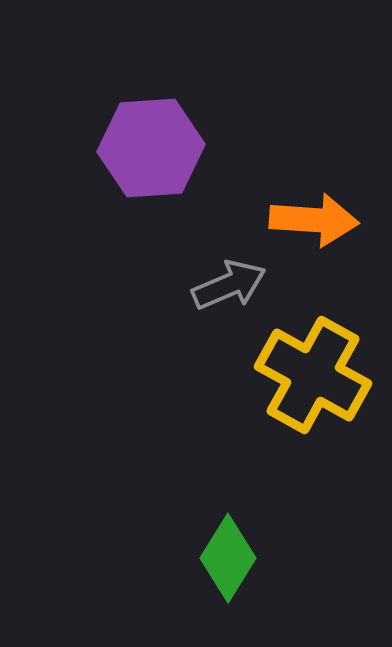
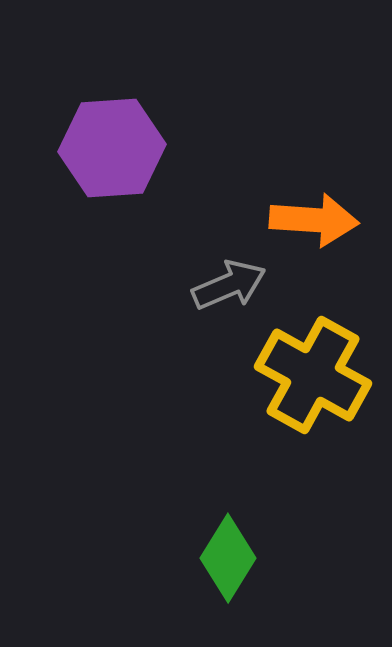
purple hexagon: moved 39 px left
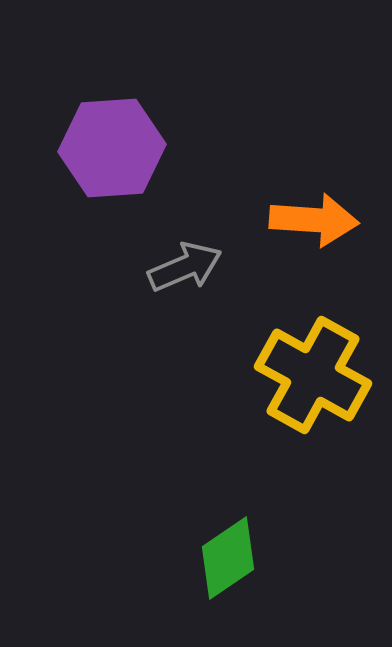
gray arrow: moved 44 px left, 18 px up
green diamond: rotated 24 degrees clockwise
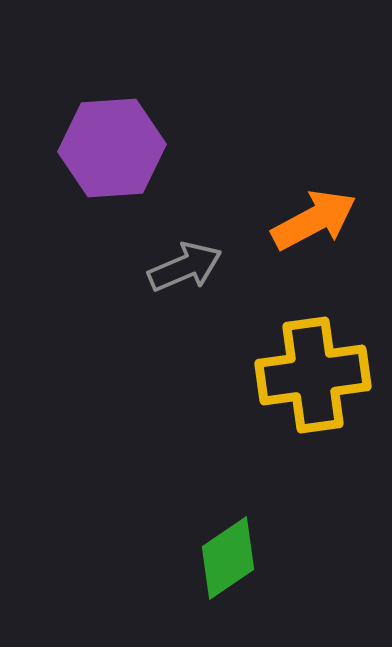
orange arrow: rotated 32 degrees counterclockwise
yellow cross: rotated 37 degrees counterclockwise
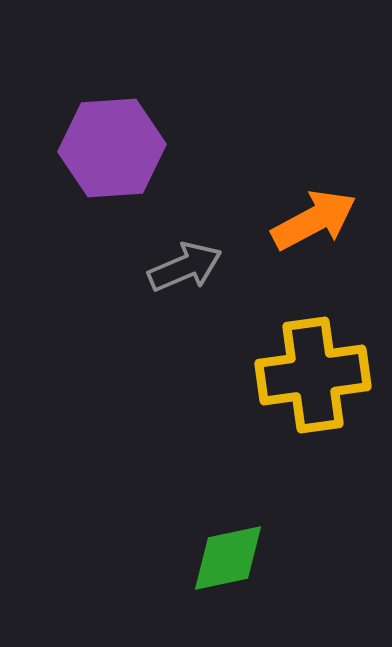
green diamond: rotated 22 degrees clockwise
